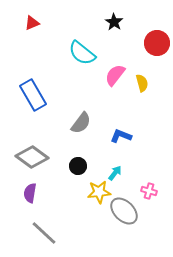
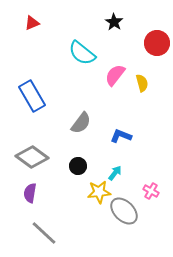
blue rectangle: moved 1 px left, 1 px down
pink cross: moved 2 px right; rotated 14 degrees clockwise
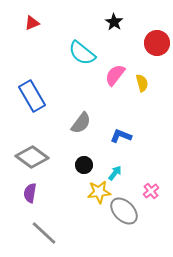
black circle: moved 6 px right, 1 px up
pink cross: rotated 21 degrees clockwise
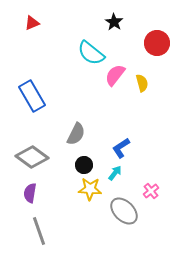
cyan semicircle: moved 9 px right
gray semicircle: moved 5 px left, 11 px down; rotated 10 degrees counterclockwise
blue L-shape: moved 12 px down; rotated 55 degrees counterclockwise
yellow star: moved 9 px left, 3 px up; rotated 10 degrees clockwise
gray line: moved 5 px left, 2 px up; rotated 28 degrees clockwise
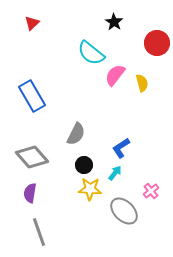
red triangle: rotated 21 degrees counterclockwise
gray diamond: rotated 12 degrees clockwise
gray line: moved 1 px down
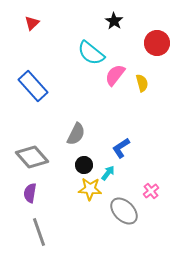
black star: moved 1 px up
blue rectangle: moved 1 px right, 10 px up; rotated 12 degrees counterclockwise
cyan arrow: moved 7 px left
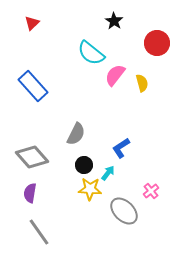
gray line: rotated 16 degrees counterclockwise
